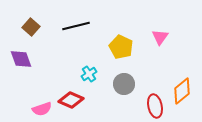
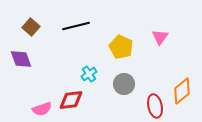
red diamond: rotated 30 degrees counterclockwise
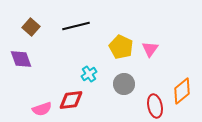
pink triangle: moved 10 px left, 12 px down
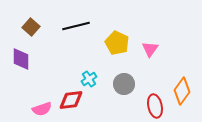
yellow pentagon: moved 4 px left, 4 px up
purple diamond: rotated 20 degrees clockwise
cyan cross: moved 5 px down
orange diamond: rotated 16 degrees counterclockwise
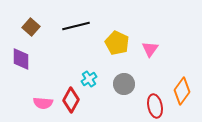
red diamond: rotated 55 degrees counterclockwise
pink semicircle: moved 1 px right, 6 px up; rotated 24 degrees clockwise
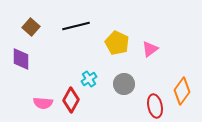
pink triangle: rotated 18 degrees clockwise
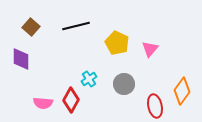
pink triangle: rotated 12 degrees counterclockwise
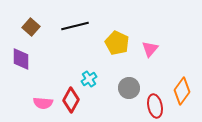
black line: moved 1 px left
gray circle: moved 5 px right, 4 px down
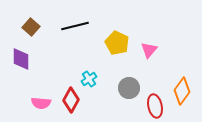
pink triangle: moved 1 px left, 1 px down
pink semicircle: moved 2 px left
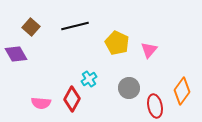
purple diamond: moved 5 px left, 5 px up; rotated 30 degrees counterclockwise
red diamond: moved 1 px right, 1 px up
